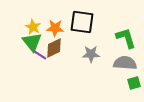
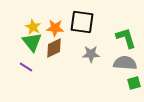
purple line: moved 14 px left, 12 px down
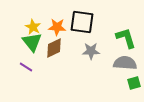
orange star: moved 2 px right, 1 px up
gray star: moved 3 px up
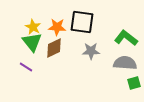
green L-shape: rotated 35 degrees counterclockwise
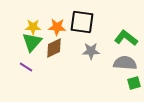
yellow star: rotated 28 degrees counterclockwise
green triangle: rotated 20 degrees clockwise
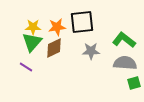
black square: rotated 15 degrees counterclockwise
orange star: rotated 12 degrees counterclockwise
green L-shape: moved 2 px left, 2 px down
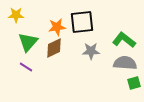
yellow star: moved 17 px left, 12 px up
green triangle: moved 4 px left
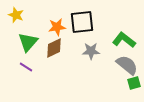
yellow star: rotated 21 degrees clockwise
gray semicircle: moved 2 px right, 2 px down; rotated 35 degrees clockwise
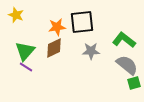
green triangle: moved 3 px left, 9 px down
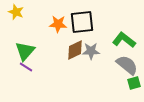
yellow star: moved 3 px up
orange star: moved 1 px right, 3 px up; rotated 12 degrees clockwise
brown diamond: moved 21 px right, 2 px down
